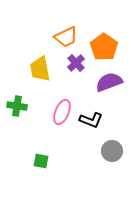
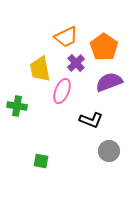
pink ellipse: moved 21 px up
gray circle: moved 3 px left
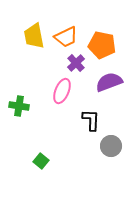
orange pentagon: moved 2 px left, 2 px up; rotated 24 degrees counterclockwise
yellow trapezoid: moved 6 px left, 33 px up
green cross: moved 2 px right
black L-shape: rotated 110 degrees counterclockwise
gray circle: moved 2 px right, 5 px up
green square: rotated 28 degrees clockwise
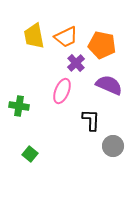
purple semicircle: moved 3 px down; rotated 44 degrees clockwise
gray circle: moved 2 px right
green square: moved 11 px left, 7 px up
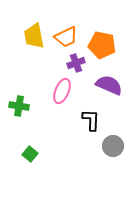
purple cross: rotated 24 degrees clockwise
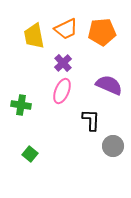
orange trapezoid: moved 8 px up
orange pentagon: moved 13 px up; rotated 16 degrees counterclockwise
purple cross: moved 13 px left; rotated 24 degrees counterclockwise
green cross: moved 2 px right, 1 px up
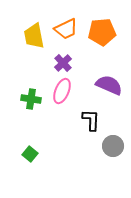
green cross: moved 10 px right, 6 px up
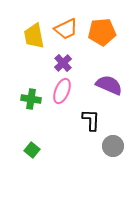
green square: moved 2 px right, 4 px up
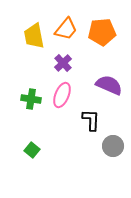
orange trapezoid: rotated 25 degrees counterclockwise
pink ellipse: moved 4 px down
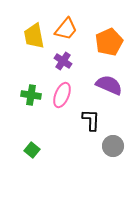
orange pentagon: moved 7 px right, 10 px down; rotated 20 degrees counterclockwise
purple cross: moved 2 px up; rotated 12 degrees counterclockwise
green cross: moved 4 px up
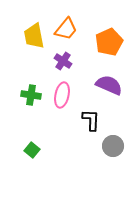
pink ellipse: rotated 10 degrees counterclockwise
